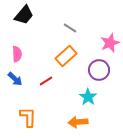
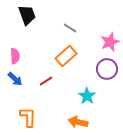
black trapezoid: moved 3 px right; rotated 60 degrees counterclockwise
pink star: moved 1 px up
pink semicircle: moved 2 px left, 2 px down
purple circle: moved 8 px right, 1 px up
cyan star: moved 1 px left, 1 px up
orange arrow: rotated 18 degrees clockwise
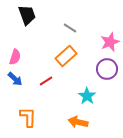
pink semicircle: moved 1 px down; rotated 21 degrees clockwise
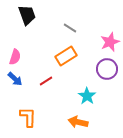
orange rectangle: rotated 10 degrees clockwise
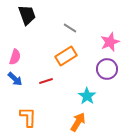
red line: rotated 16 degrees clockwise
orange arrow: rotated 108 degrees clockwise
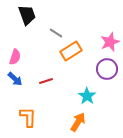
gray line: moved 14 px left, 5 px down
orange rectangle: moved 5 px right, 5 px up
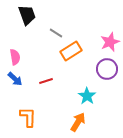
pink semicircle: rotated 28 degrees counterclockwise
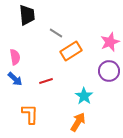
black trapezoid: rotated 15 degrees clockwise
purple circle: moved 2 px right, 2 px down
cyan star: moved 3 px left
orange L-shape: moved 2 px right, 3 px up
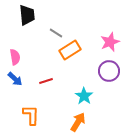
orange rectangle: moved 1 px left, 1 px up
orange L-shape: moved 1 px right, 1 px down
